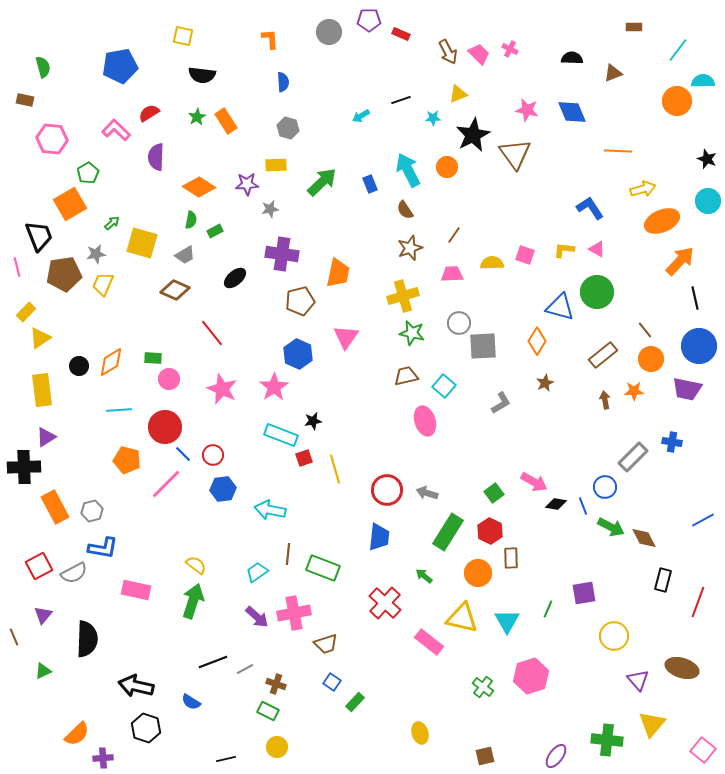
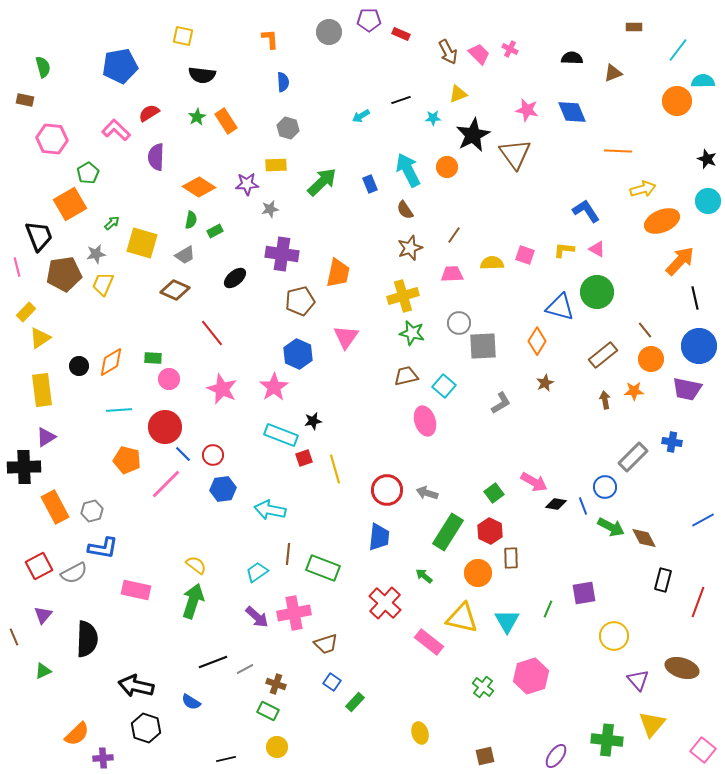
blue L-shape at (590, 208): moved 4 px left, 3 px down
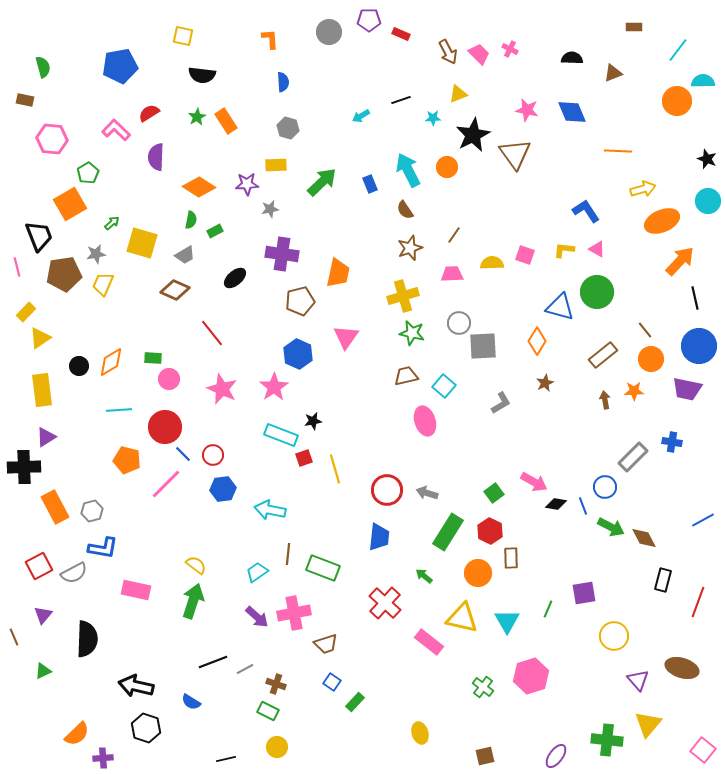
yellow triangle at (652, 724): moved 4 px left
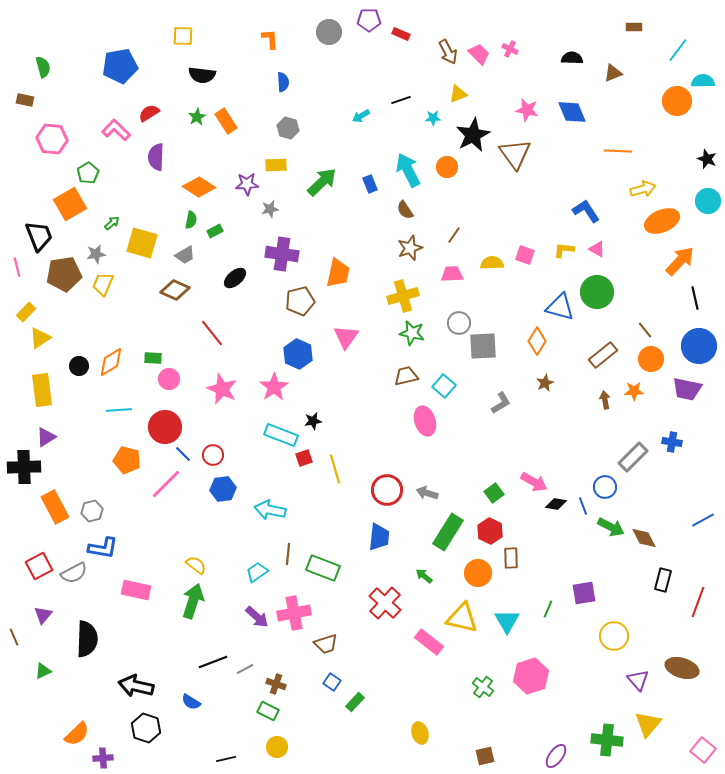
yellow square at (183, 36): rotated 10 degrees counterclockwise
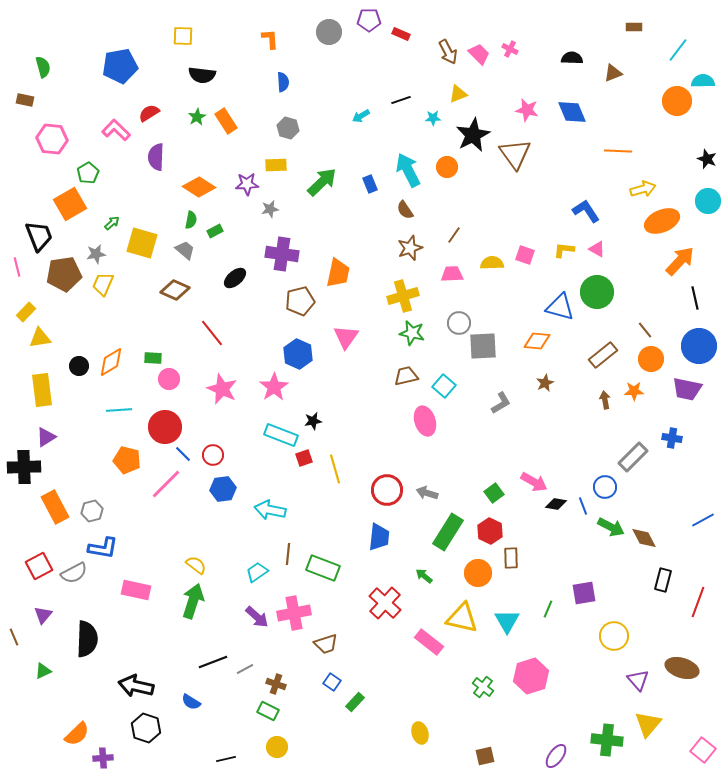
gray trapezoid at (185, 255): moved 5 px up; rotated 110 degrees counterclockwise
yellow triangle at (40, 338): rotated 25 degrees clockwise
orange diamond at (537, 341): rotated 64 degrees clockwise
blue cross at (672, 442): moved 4 px up
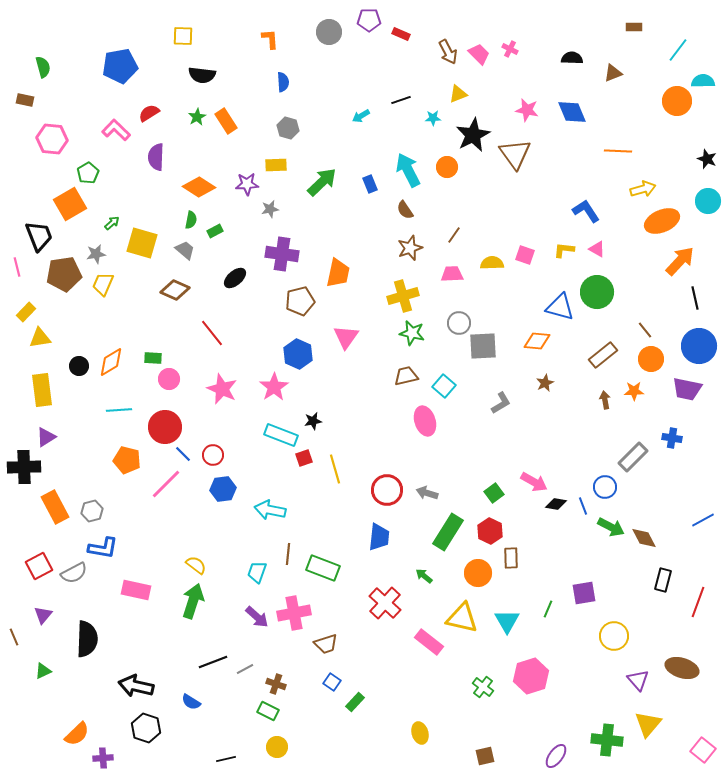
cyan trapezoid at (257, 572): rotated 35 degrees counterclockwise
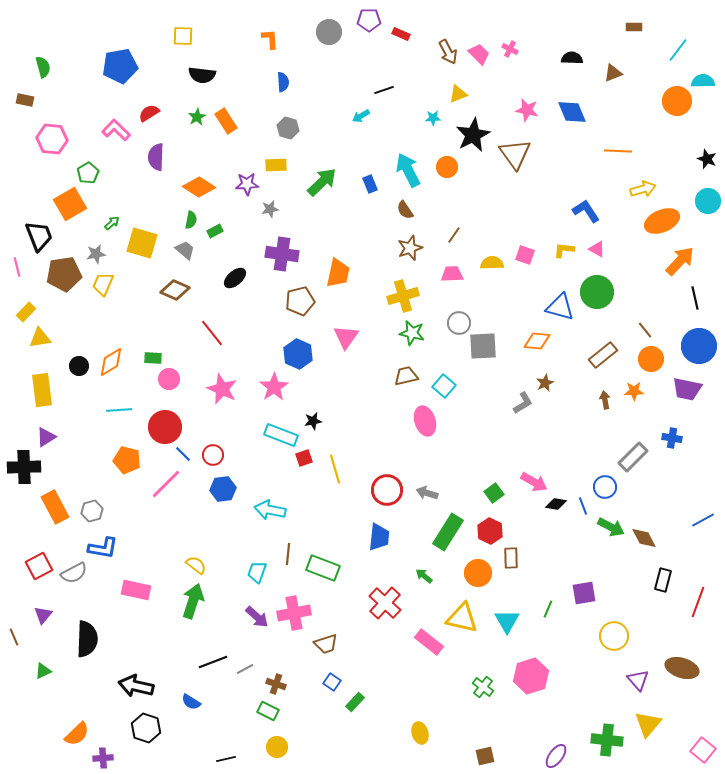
black line at (401, 100): moved 17 px left, 10 px up
gray L-shape at (501, 403): moved 22 px right
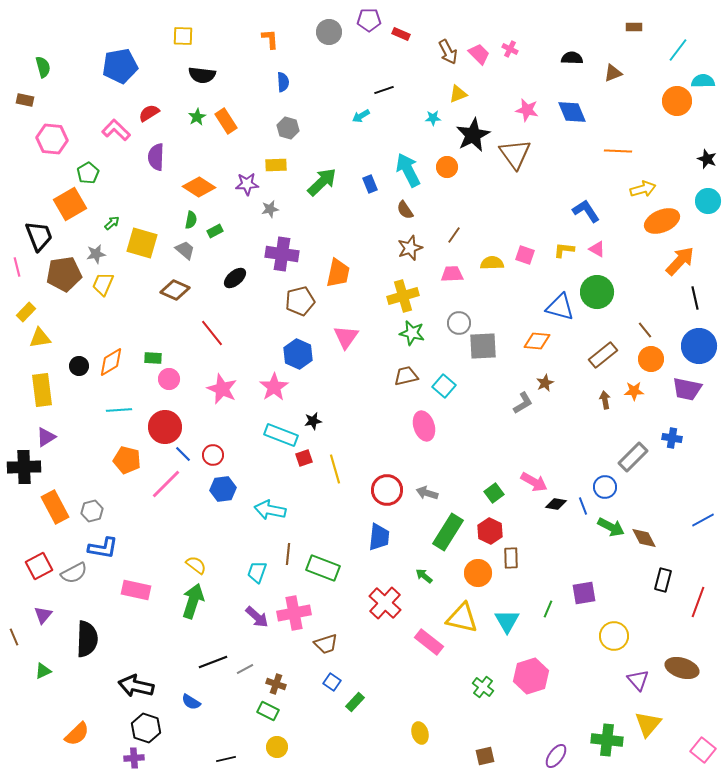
pink ellipse at (425, 421): moved 1 px left, 5 px down
purple cross at (103, 758): moved 31 px right
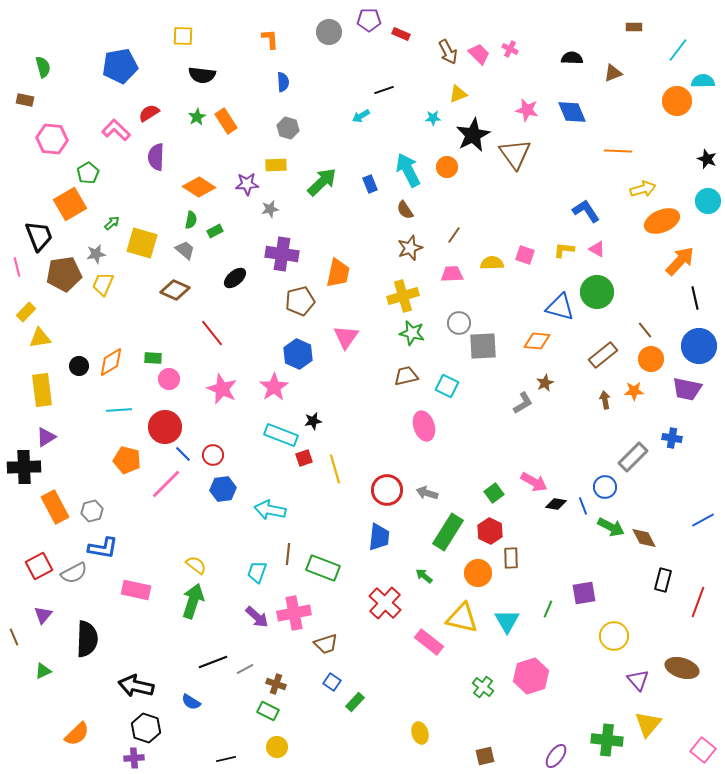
cyan square at (444, 386): moved 3 px right; rotated 15 degrees counterclockwise
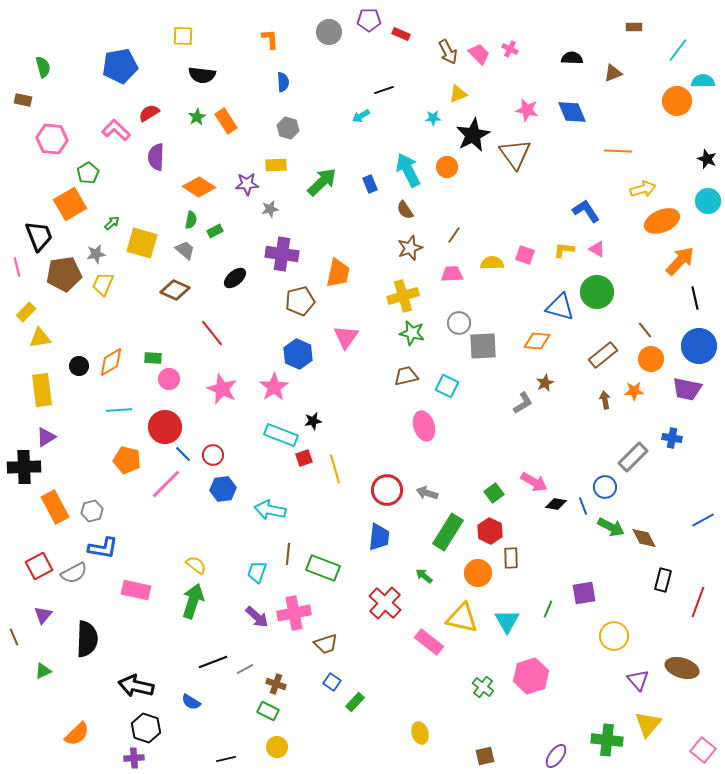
brown rectangle at (25, 100): moved 2 px left
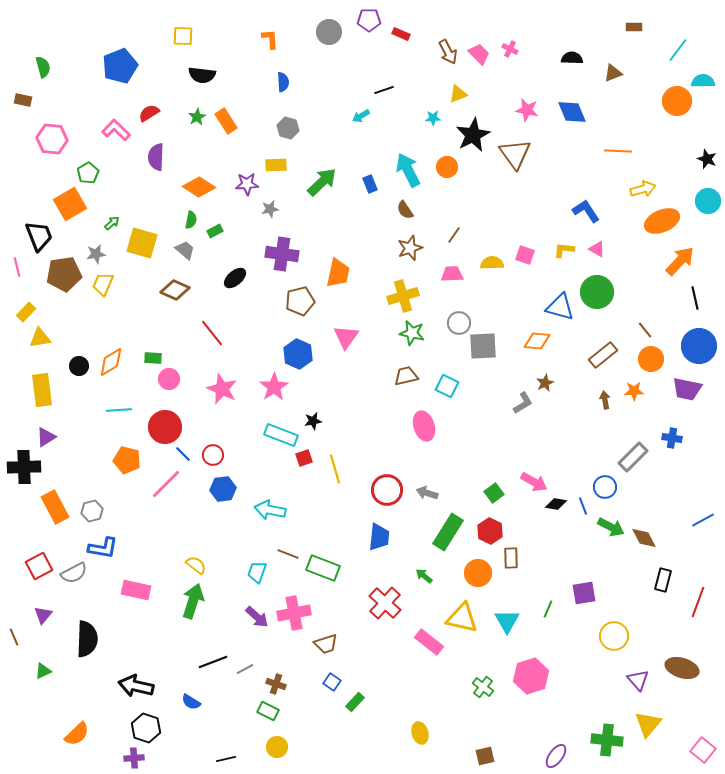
blue pentagon at (120, 66): rotated 12 degrees counterclockwise
brown line at (288, 554): rotated 75 degrees counterclockwise
